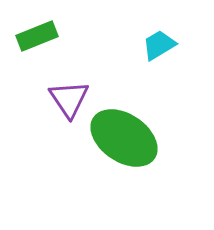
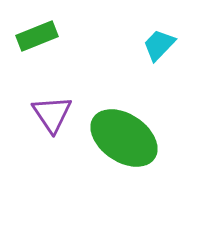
cyan trapezoid: rotated 15 degrees counterclockwise
purple triangle: moved 17 px left, 15 px down
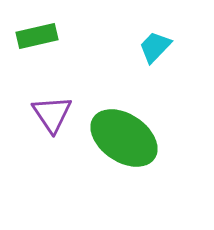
green rectangle: rotated 9 degrees clockwise
cyan trapezoid: moved 4 px left, 2 px down
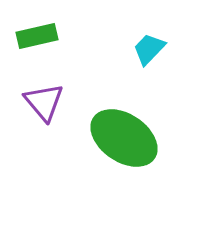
cyan trapezoid: moved 6 px left, 2 px down
purple triangle: moved 8 px left, 12 px up; rotated 6 degrees counterclockwise
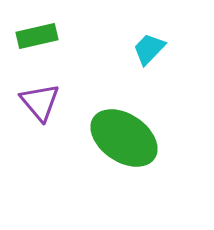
purple triangle: moved 4 px left
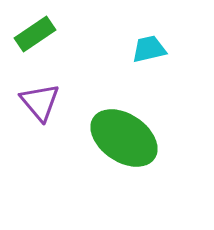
green rectangle: moved 2 px left, 2 px up; rotated 21 degrees counterclockwise
cyan trapezoid: rotated 33 degrees clockwise
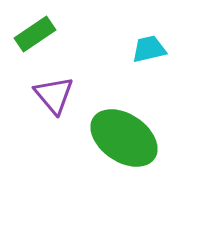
purple triangle: moved 14 px right, 7 px up
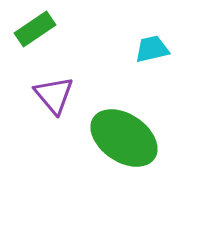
green rectangle: moved 5 px up
cyan trapezoid: moved 3 px right
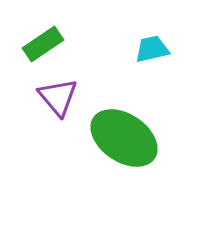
green rectangle: moved 8 px right, 15 px down
purple triangle: moved 4 px right, 2 px down
